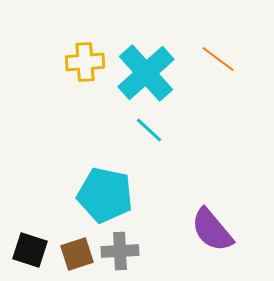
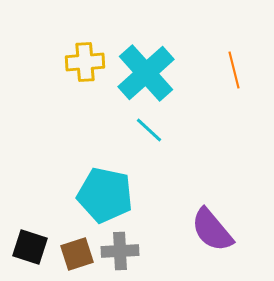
orange line: moved 16 px right, 11 px down; rotated 39 degrees clockwise
black square: moved 3 px up
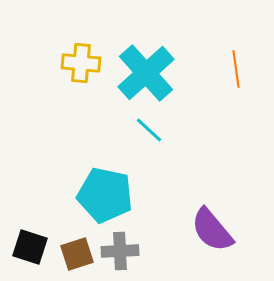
yellow cross: moved 4 px left, 1 px down; rotated 9 degrees clockwise
orange line: moved 2 px right, 1 px up; rotated 6 degrees clockwise
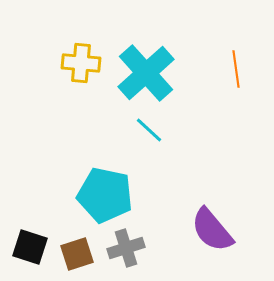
gray cross: moved 6 px right, 3 px up; rotated 15 degrees counterclockwise
